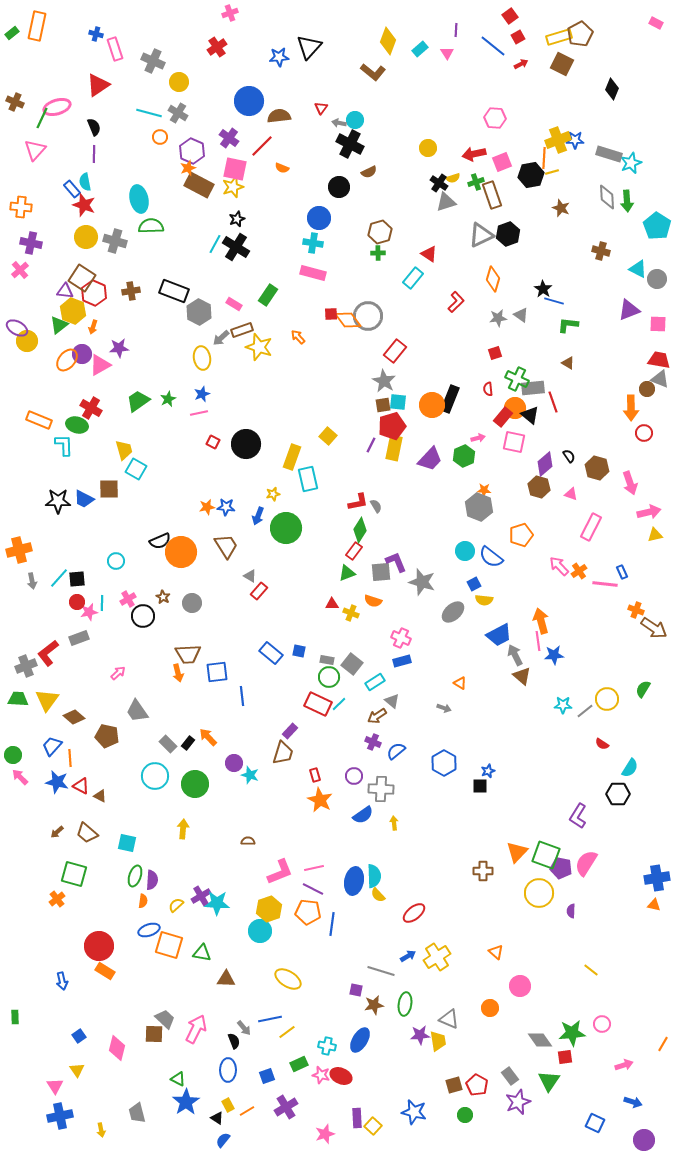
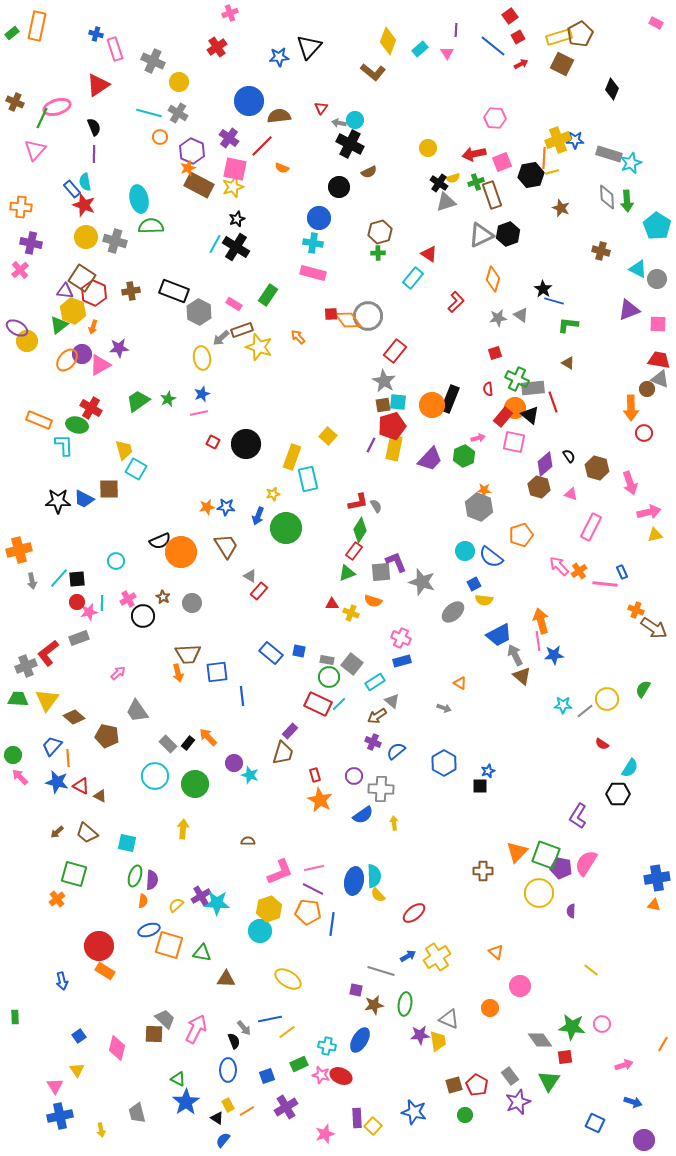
orange line at (70, 758): moved 2 px left
green star at (572, 1033): moved 6 px up; rotated 12 degrees clockwise
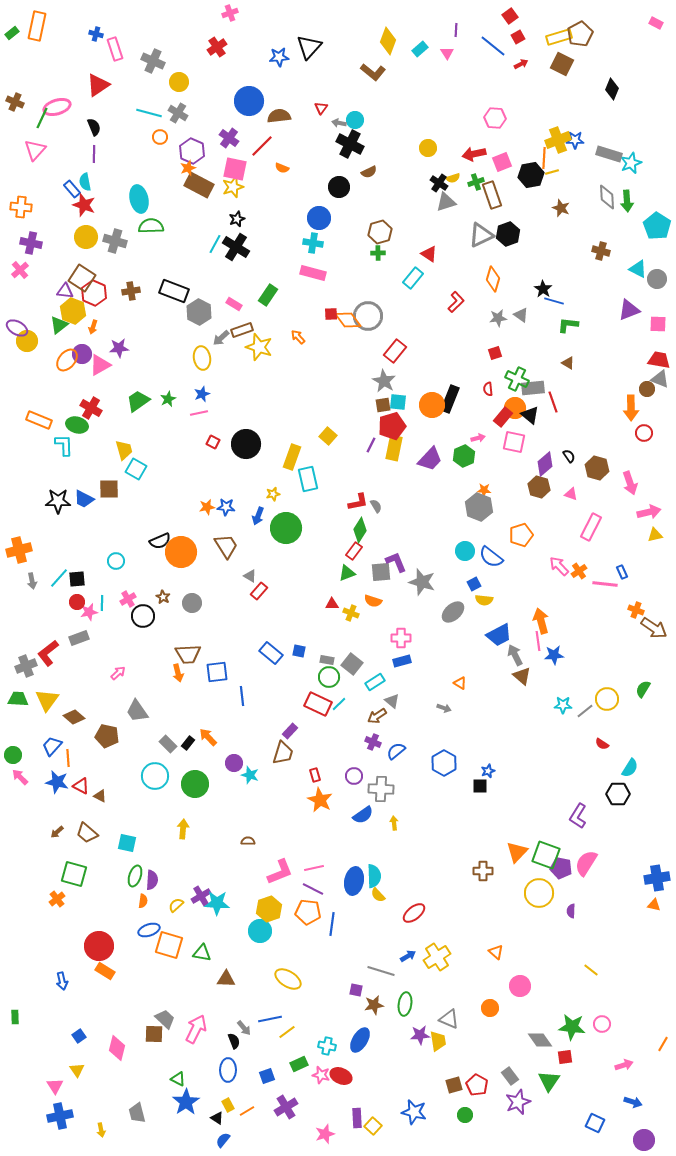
pink cross at (401, 638): rotated 24 degrees counterclockwise
